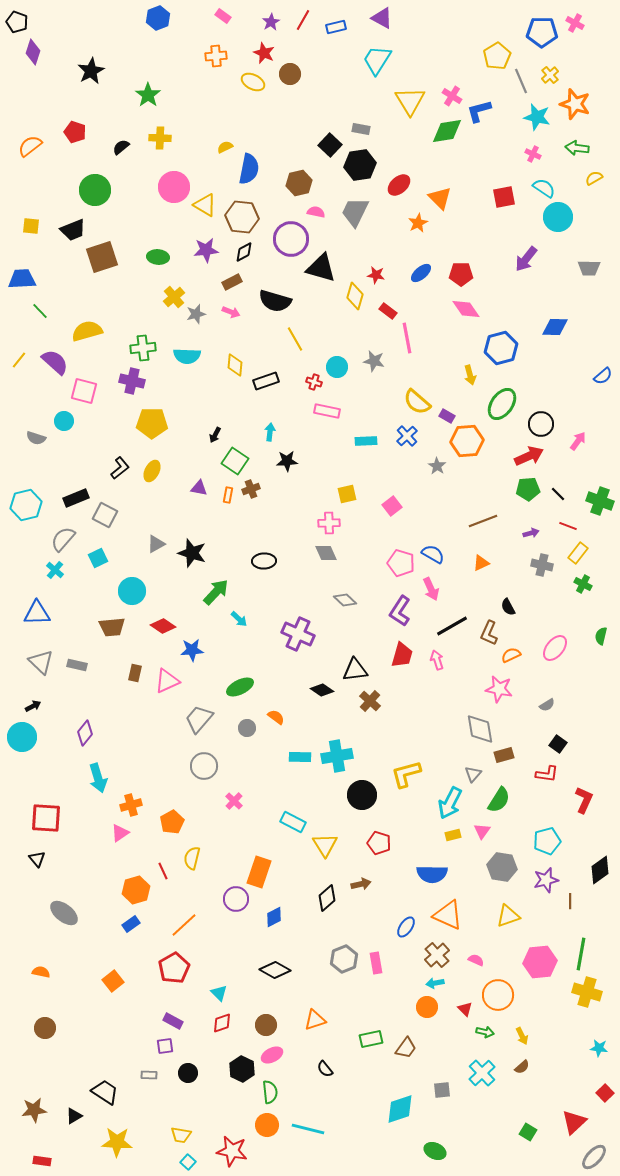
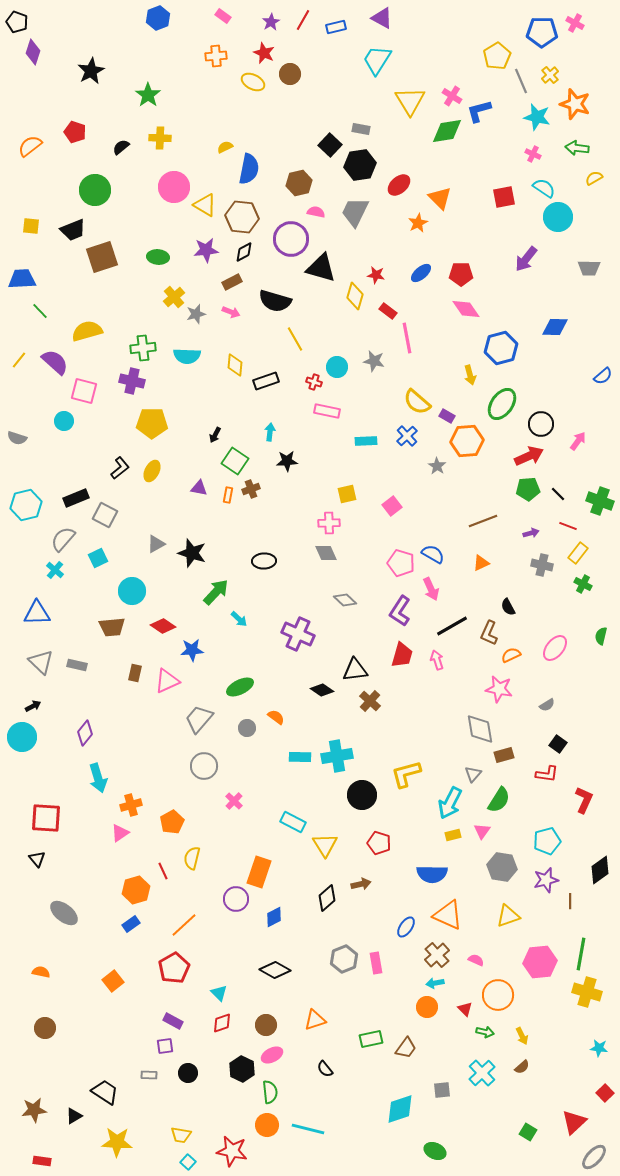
gray semicircle at (36, 438): moved 19 px left
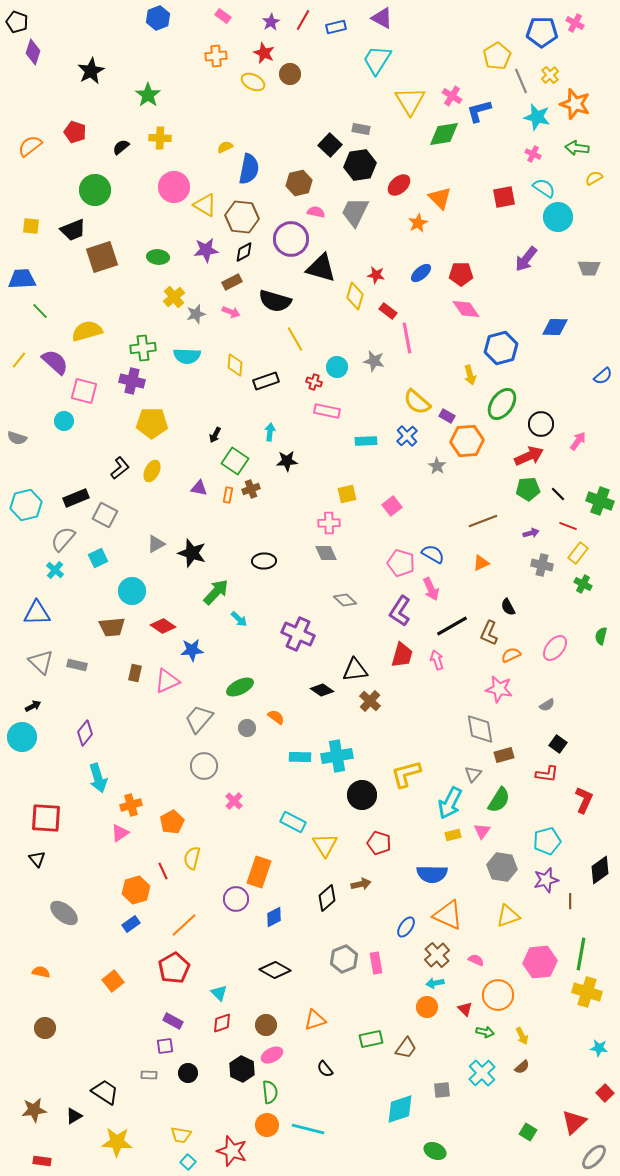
green diamond at (447, 131): moved 3 px left, 3 px down
red star at (232, 1151): rotated 8 degrees clockwise
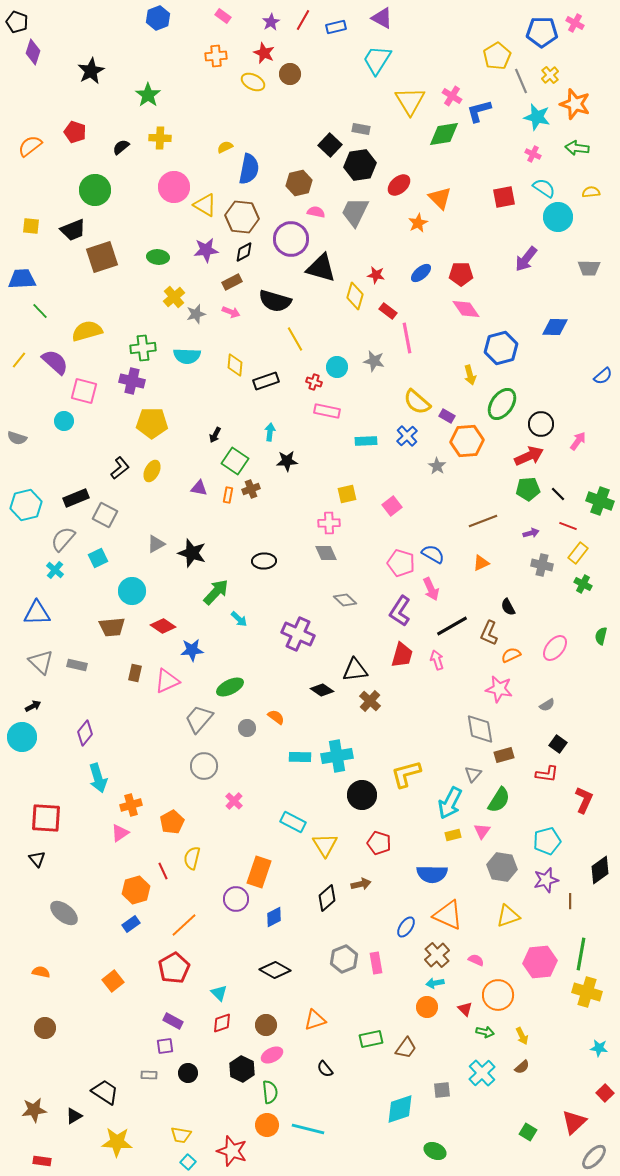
yellow semicircle at (594, 178): moved 3 px left, 14 px down; rotated 24 degrees clockwise
green ellipse at (240, 687): moved 10 px left
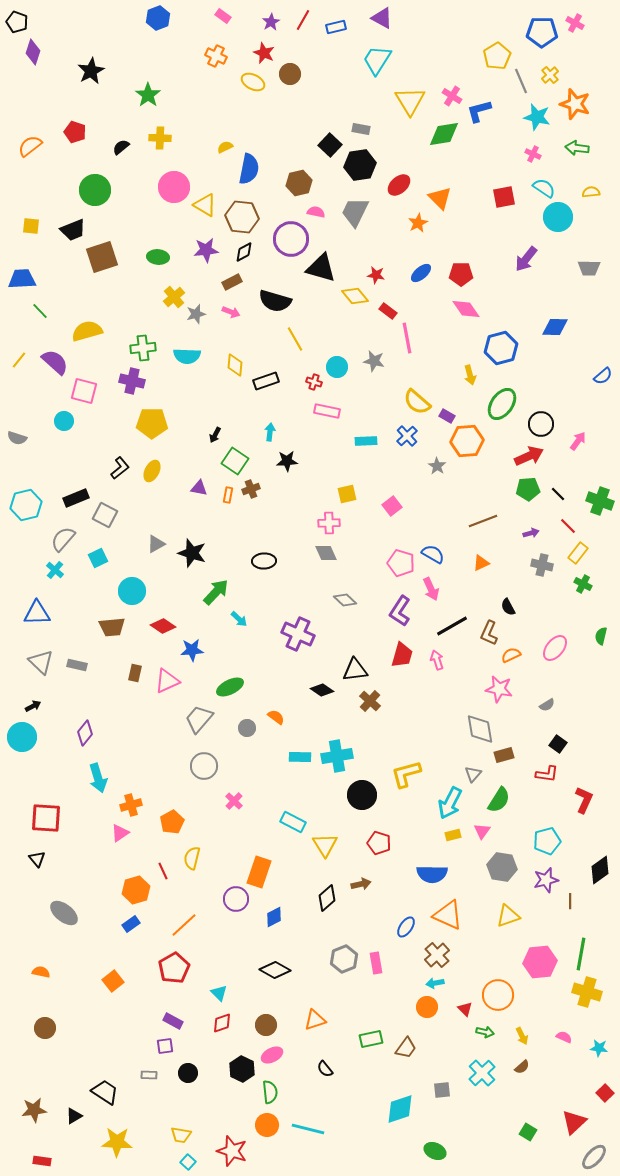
orange cross at (216, 56): rotated 30 degrees clockwise
yellow diamond at (355, 296): rotated 56 degrees counterclockwise
red line at (568, 526): rotated 24 degrees clockwise
pink semicircle at (476, 960): moved 88 px right, 77 px down
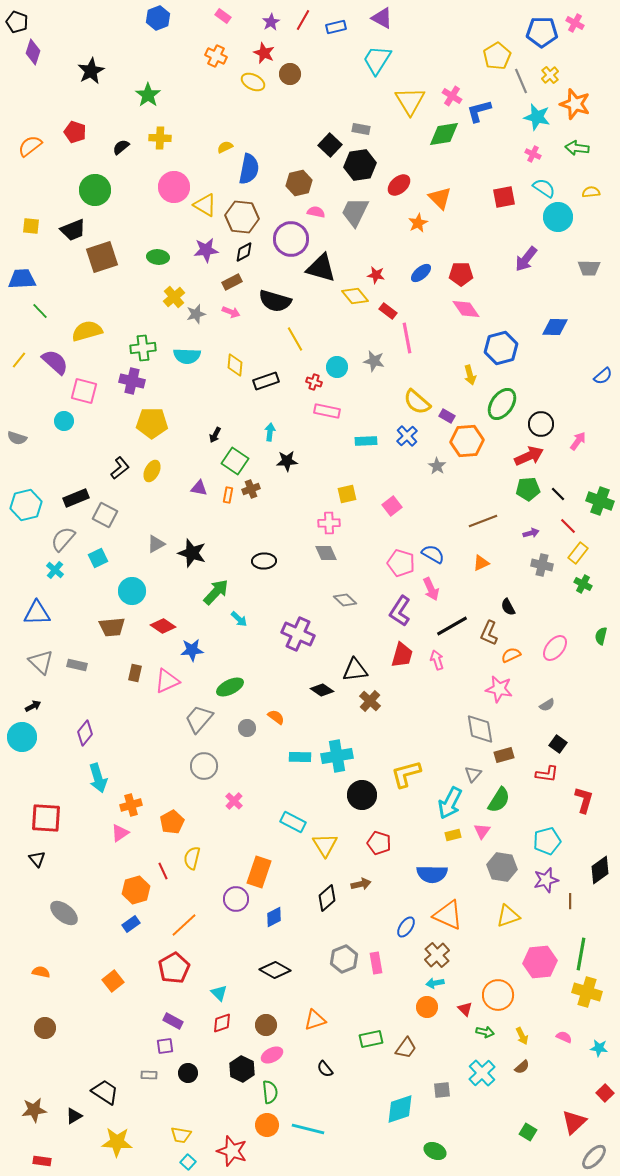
red L-shape at (584, 800): rotated 8 degrees counterclockwise
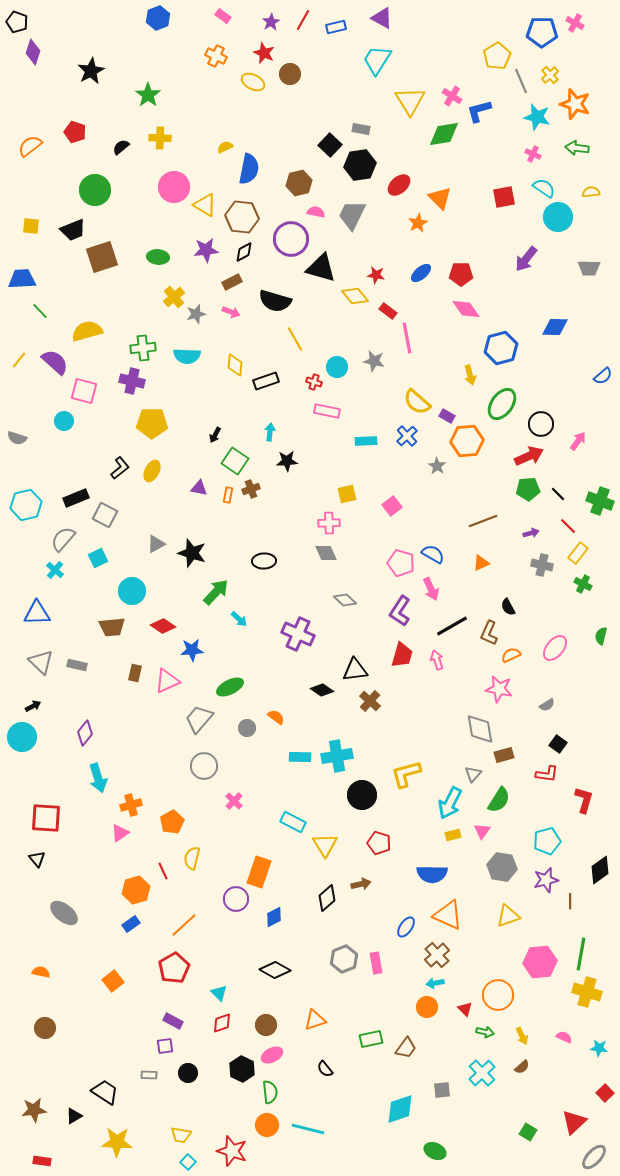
gray trapezoid at (355, 212): moved 3 px left, 3 px down
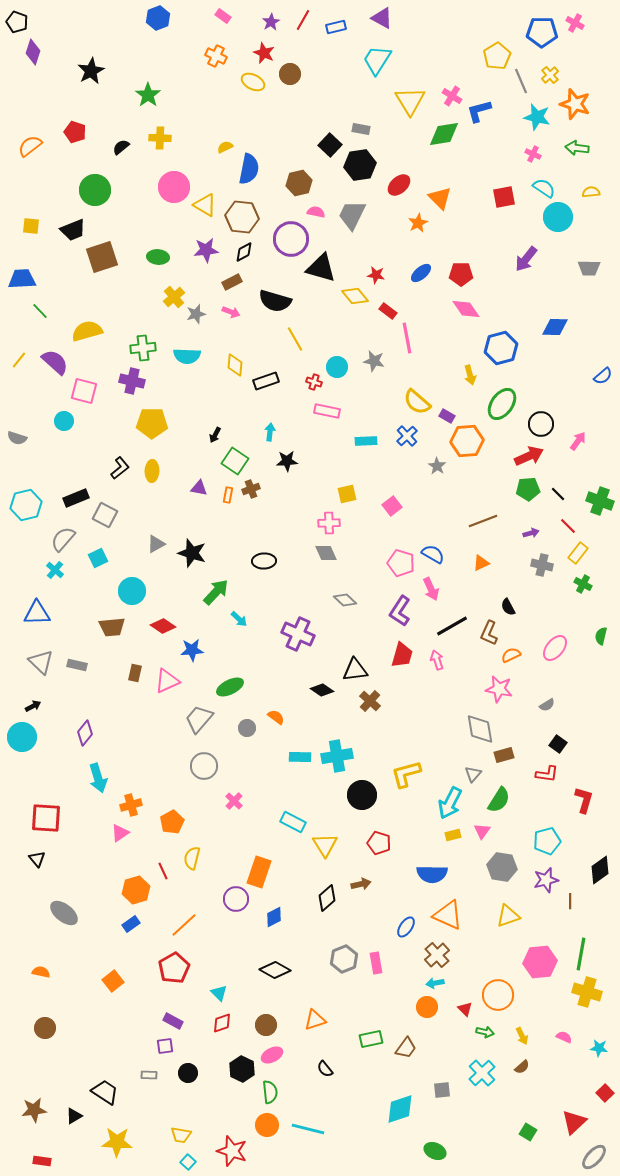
yellow ellipse at (152, 471): rotated 25 degrees counterclockwise
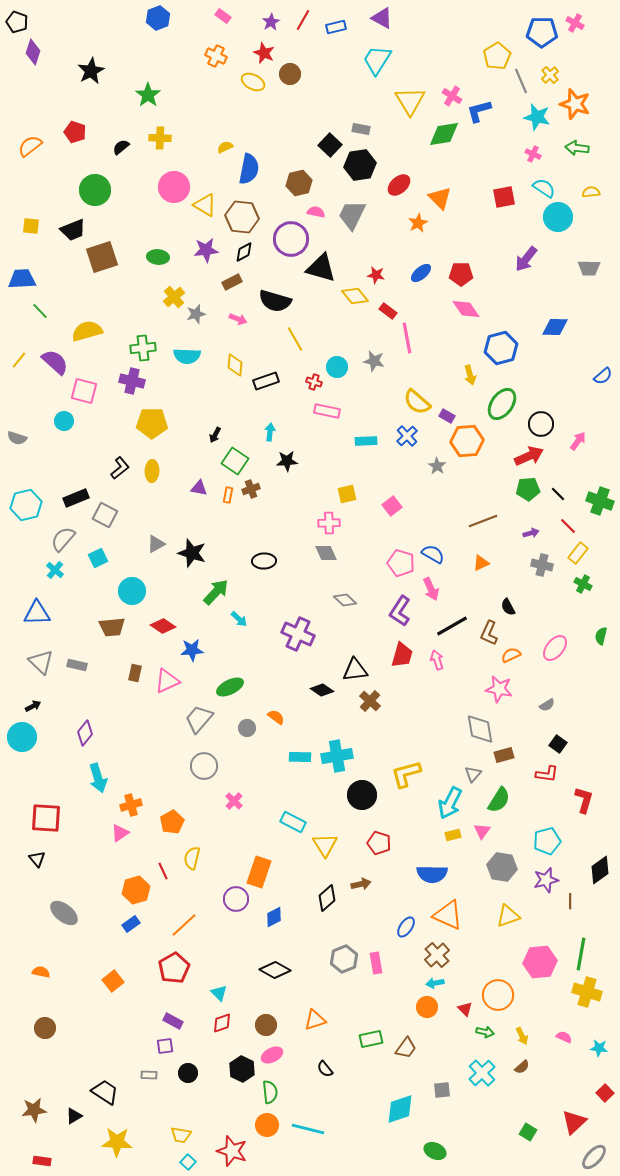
pink arrow at (231, 312): moved 7 px right, 7 px down
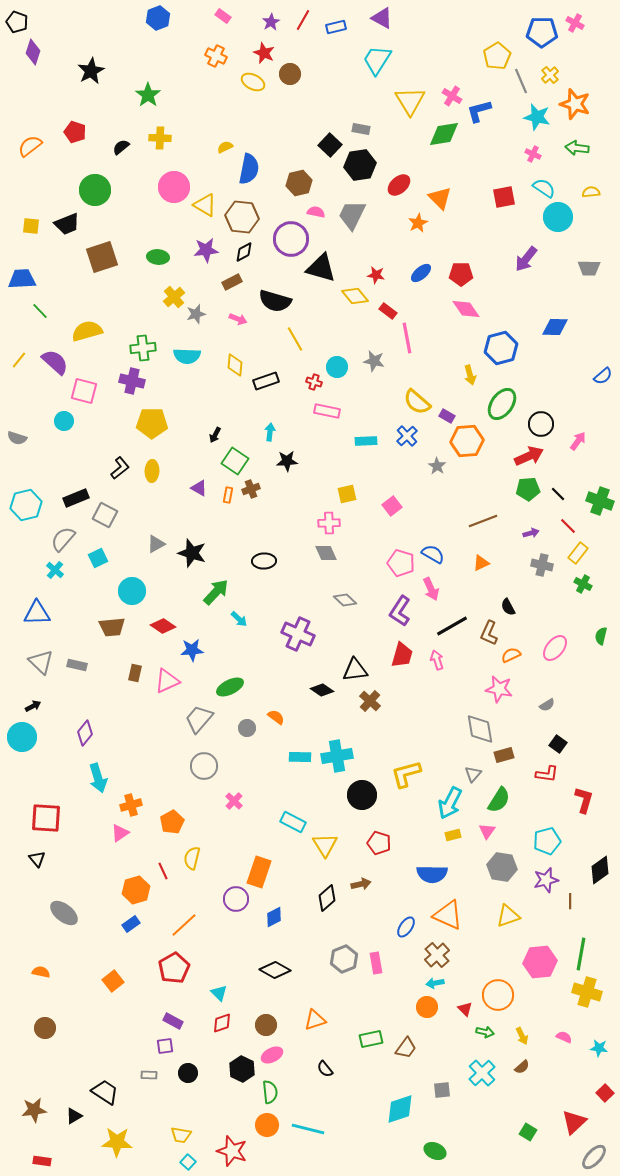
black trapezoid at (73, 230): moved 6 px left, 6 px up
purple triangle at (199, 488): rotated 18 degrees clockwise
pink triangle at (482, 831): moved 5 px right
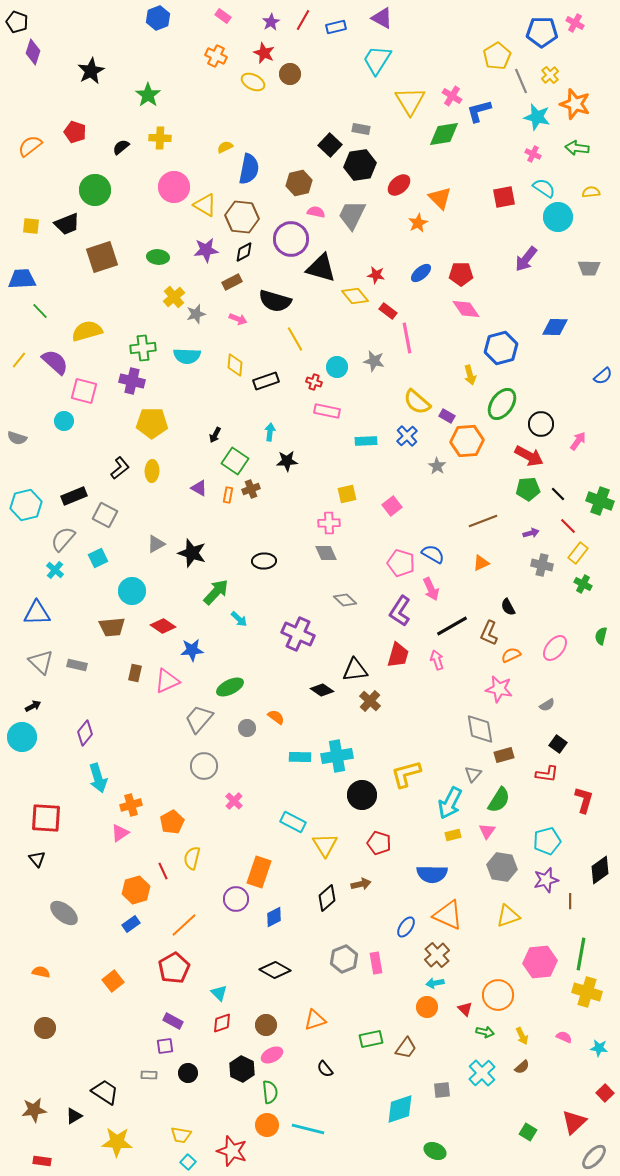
red arrow at (529, 456): rotated 52 degrees clockwise
black rectangle at (76, 498): moved 2 px left, 2 px up
red trapezoid at (402, 655): moved 4 px left
